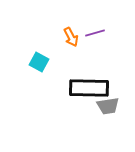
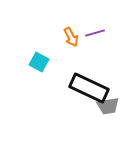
black rectangle: rotated 24 degrees clockwise
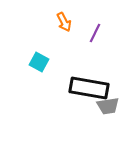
purple line: rotated 48 degrees counterclockwise
orange arrow: moved 7 px left, 15 px up
black rectangle: rotated 15 degrees counterclockwise
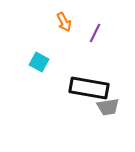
gray trapezoid: moved 1 px down
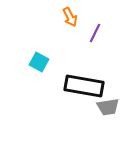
orange arrow: moved 6 px right, 5 px up
black rectangle: moved 5 px left, 2 px up
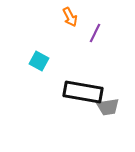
cyan square: moved 1 px up
black rectangle: moved 1 px left, 6 px down
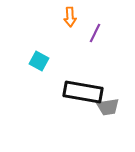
orange arrow: rotated 24 degrees clockwise
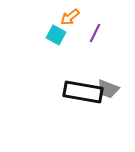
orange arrow: rotated 54 degrees clockwise
cyan square: moved 17 px right, 26 px up
gray trapezoid: moved 18 px up; rotated 30 degrees clockwise
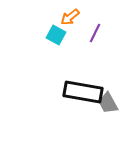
gray trapezoid: moved 14 px down; rotated 40 degrees clockwise
